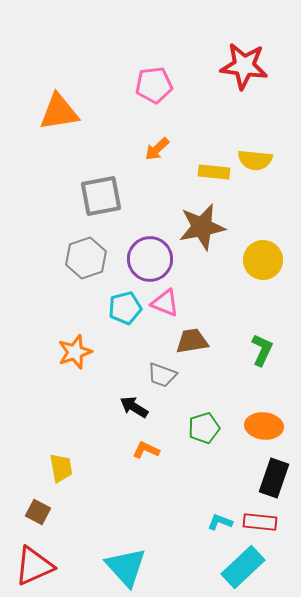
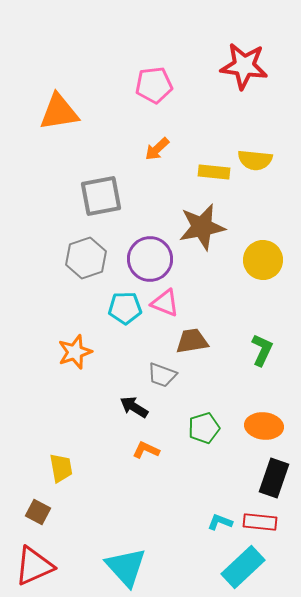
cyan pentagon: rotated 12 degrees clockwise
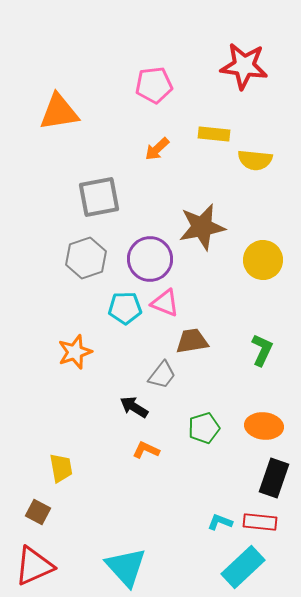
yellow rectangle: moved 38 px up
gray square: moved 2 px left, 1 px down
gray trapezoid: rotated 72 degrees counterclockwise
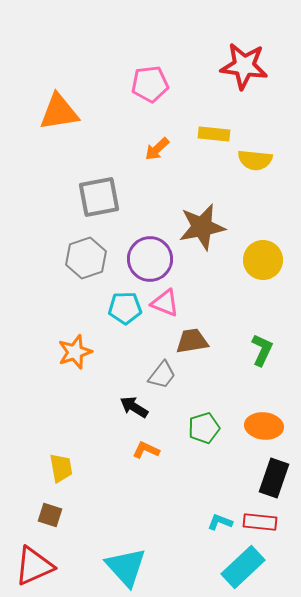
pink pentagon: moved 4 px left, 1 px up
brown square: moved 12 px right, 3 px down; rotated 10 degrees counterclockwise
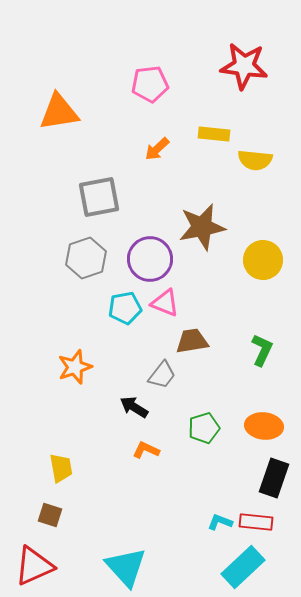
cyan pentagon: rotated 8 degrees counterclockwise
orange star: moved 15 px down
red rectangle: moved 4 px left
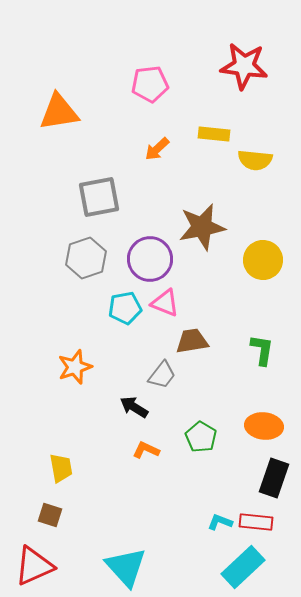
green L-shape: rotated 16 degrees counterclockwise
green pentagon: moved 3 px left, 9 px down; rotated 24 degrees counterclockwise
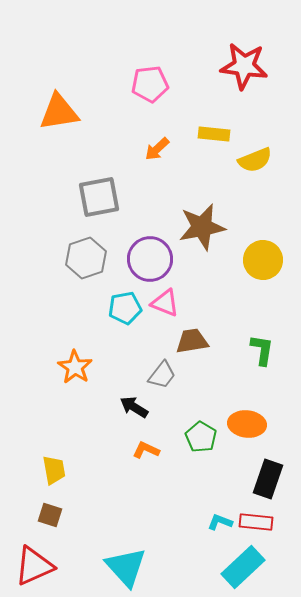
yellow semicircle: rotated 28 degrees counterclockwise
orange star: rotated 20 degrees counterclockwise
orange ellipse: moved 17 px left, 2 px up
yellow trapezoid: moved 7 px left, 2 px down
black rectangle: moved 6 px left, 1 px down
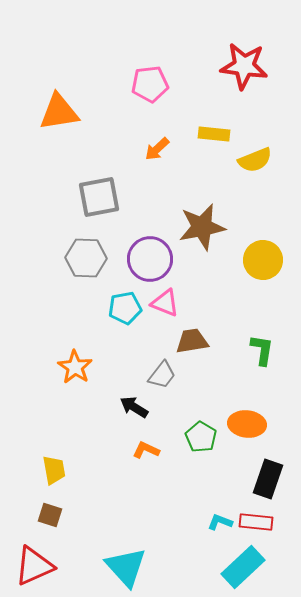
gray hexagon: rotated 21 degrees clockwise
